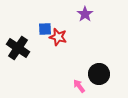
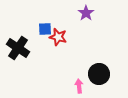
purple star: moved 1 px right, 1 px up
pink arrow: rotated 32 degrees clockwise
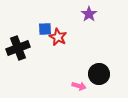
purple star: moved 3 px right, 1 px down
red star: rotated 12 degrees clockwise
black cross: rotated 35 degrees clockwise
pink arrow: rotated 112 degrees clockwise
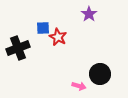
blue square: moved 2 px left, 1 px up
black circle: moved 1 px right
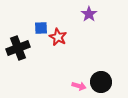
blue square: moved 2 px left
black circle: moved 1 px right, 8 px down
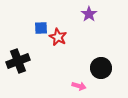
black cross: moved 13 px down
black circle: moved 14 px up
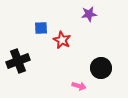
purple star: rotated 28 degrees clockwise
red star: moved 4 px right, 3 px down
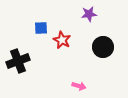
black circle: moved 2 px right, 21 px up
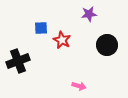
black circle: moved 4 px right, 2 px up
